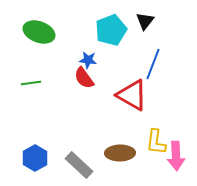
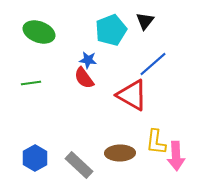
blue line: rotated 28 degrees clockwise
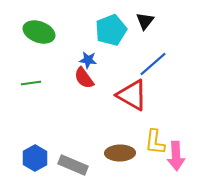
yellow L-shape: moved 1 px left
gray rectangle: moved 6 px left; rotated 20 degrees counterclockwise
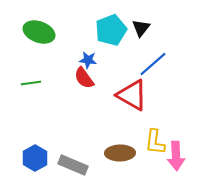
black triangle: moved 4 px left, 7 px down
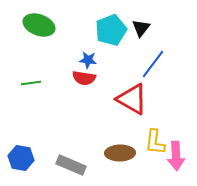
green ellipse: moved 7 px up
blue line: rotated 12 degrees counterclockwise
red semicircle: rotated 45 degrees counterclockwise
red triangle: moved 4 px down
blue hexagon: moved 14 px left; rotated 20 degrees counterclockwise
gray rectangle: moved 2 px left
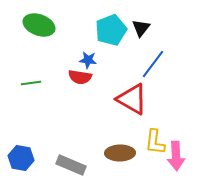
red semicircle: moved 4 px left, 1 px up
